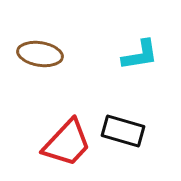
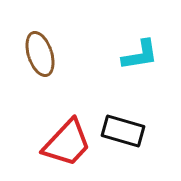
brown ellipse: rotated 63 degrees clockwise
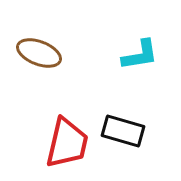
brown ellipse: moved 1 px left, 1 px up; rotated 51 degrees counterclockwise
red trapezoid: rotated 30 degrees counterclockwise
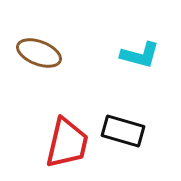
cyan L-shape: rotated 24 degrees clockwise
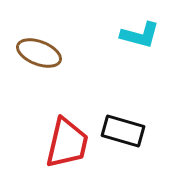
cyan L-shape: moved 20 px up
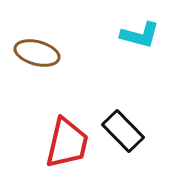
brown ellipse: moved 2 px left; rotated 6 degrees counterclockwise
black rectangle: rotated 30 degrees clockwise
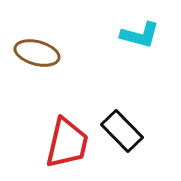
black rectangle: moved 1 px left
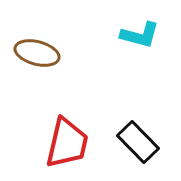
black rectangle: moved 16 px right, 11 px down
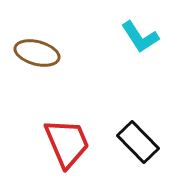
cyan L-shape: moved 2 px down; rotated 42 degrees clockwise
red trapezoid: rotated 36 degrees counterclockwise
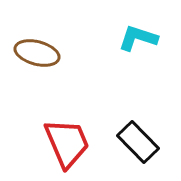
cyan L-shape: moved 2 px left, 1 px down; rotated 141 degrees clockwise
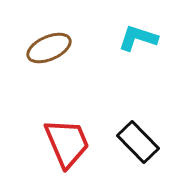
brown ellipse: moved 12 px right, 5 px up; rotated 39 degrees counterclockwise
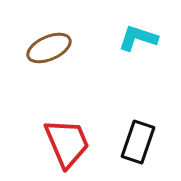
black rectangle: rotated 63 degrees clockwise
